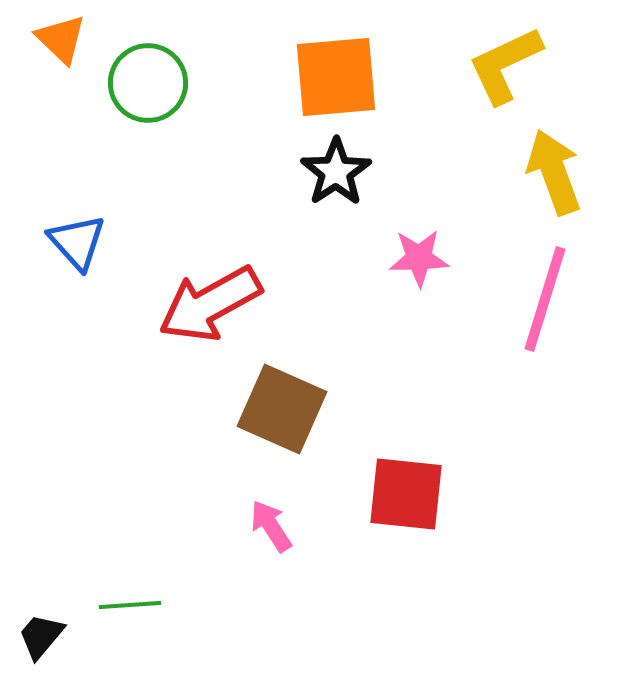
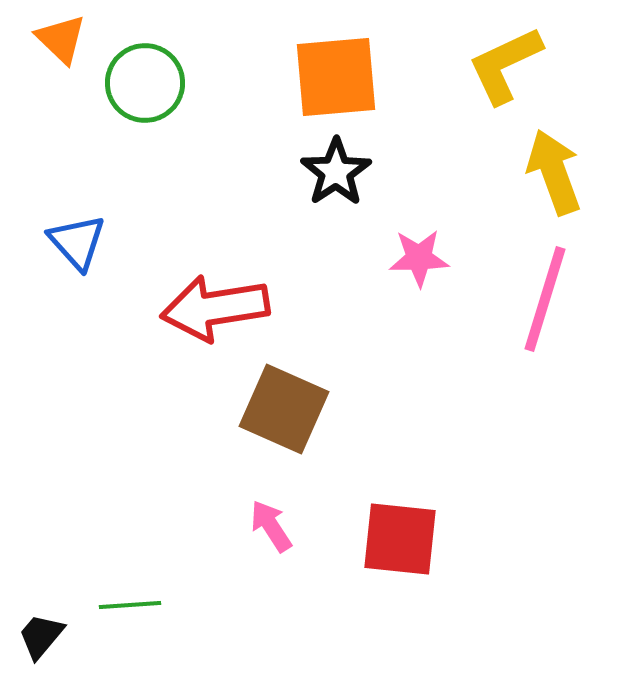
green circle: moved 3 px left
red arrow: moved 5 px right, 4 px down; rotated 20 degrees clockwise
brown square: moved 2 px right
red square: moved 6 px left, 45 px down
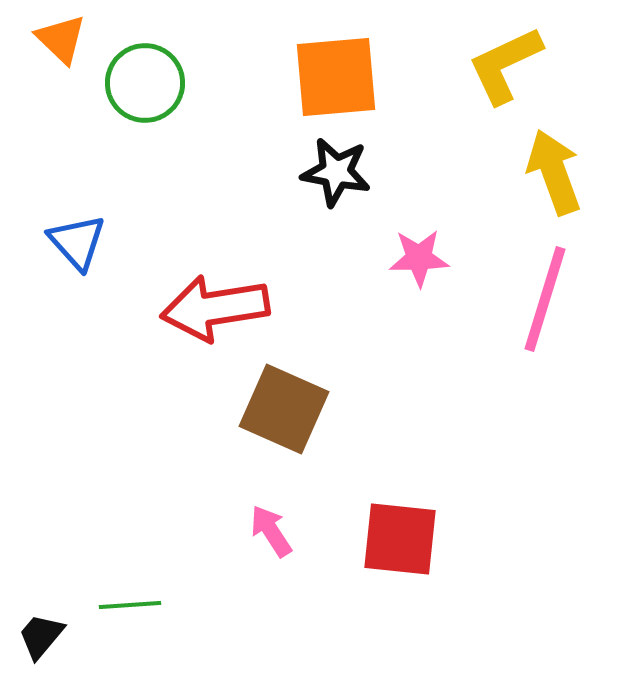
black star: rotated 28 degrees counterclockwise
pink arrow: moved 5 px down
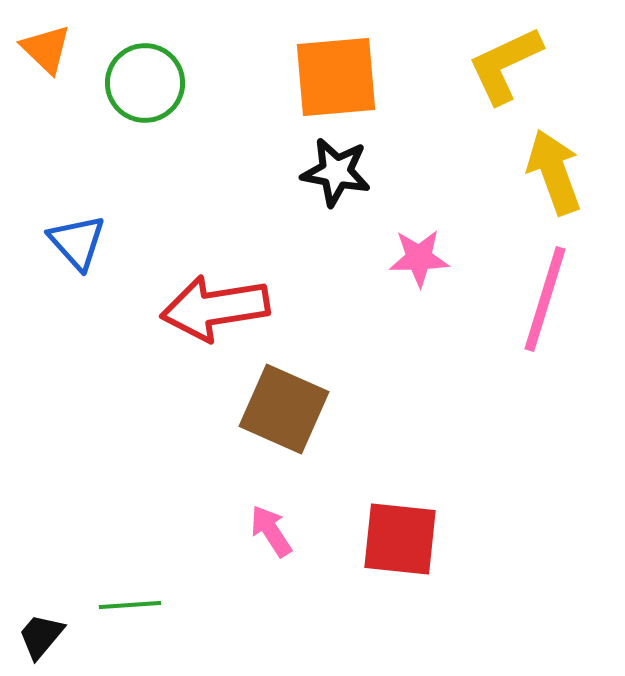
orange triangle: moved 15 px left, 10 px down
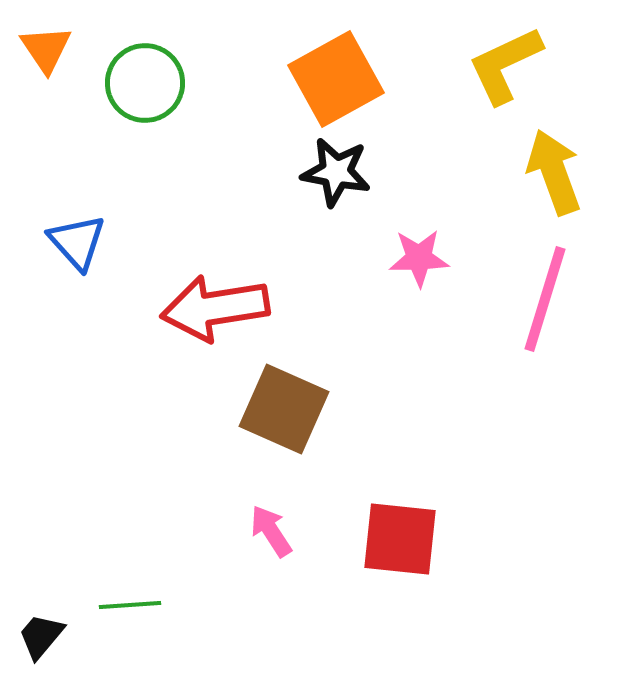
orange triangle: rotated 12 degrees clockwise
orange square: moved 2 px down; rotated 24 degrees counterclockwise
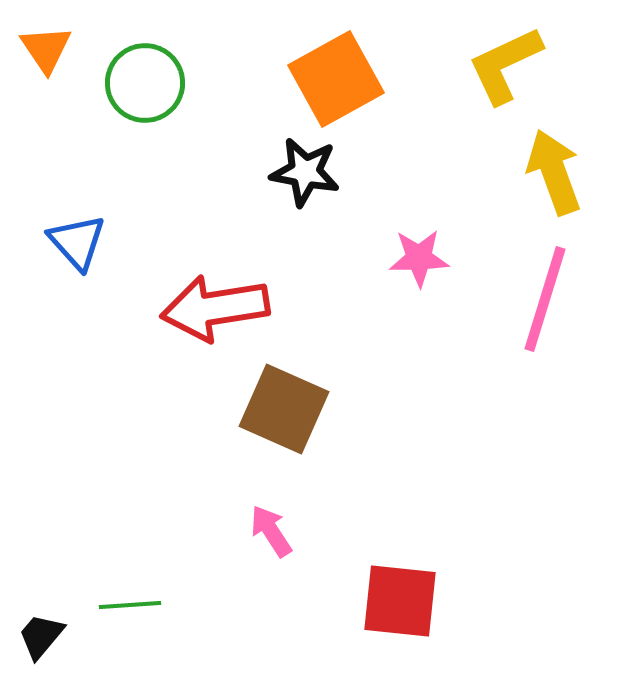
black star: moved 31 px left
red square: moved 62 px down
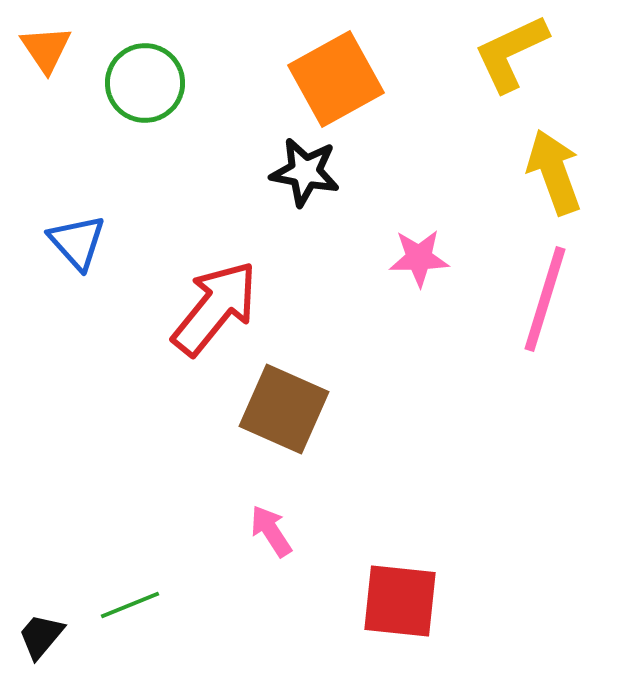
yellow L-shape: moved 6 px right, 12 px up
red arrow: rotated 138 degrees clockwise
green line: rotated 18 degrees counterclockwise
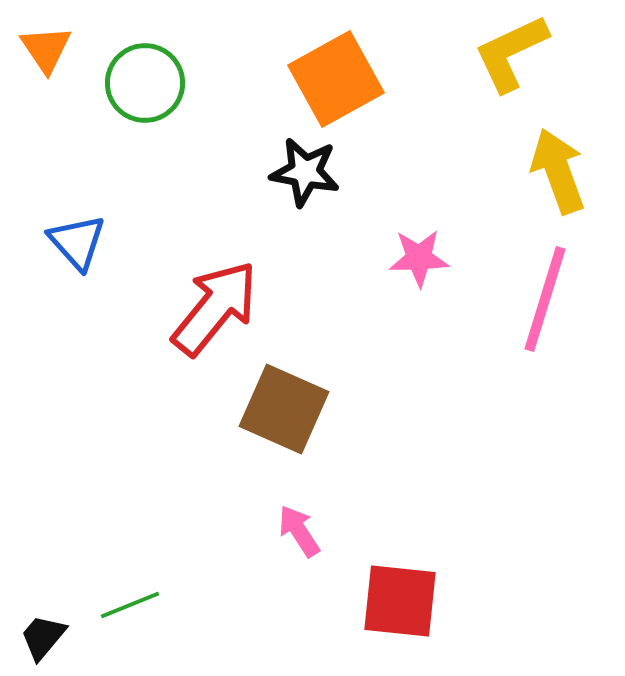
yellow arrow: moved 4 px right, 1 px up
pink arrow: moved 28 px right
black trapezoid: moved 2 px right, 1 px down
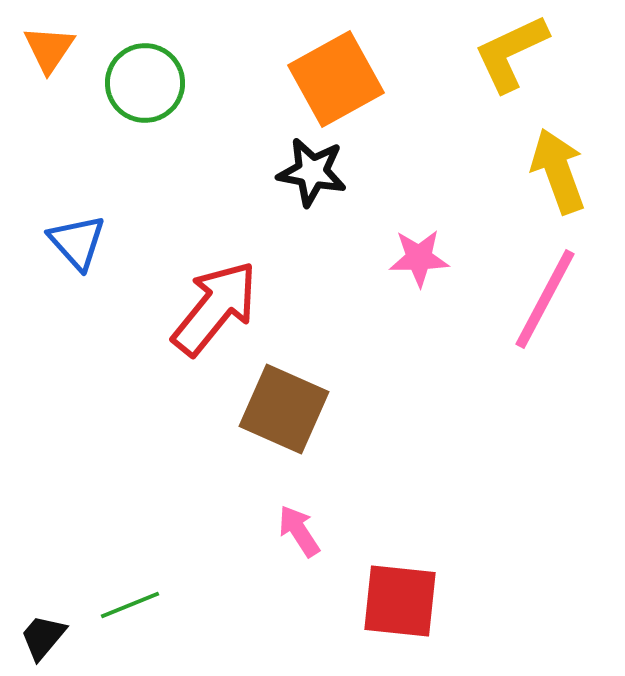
orange triangle: moved 3 px right; rotated 8 degrees clockwise
black star: moved 7 px right
pink line: rotated 11 degrees clockwise
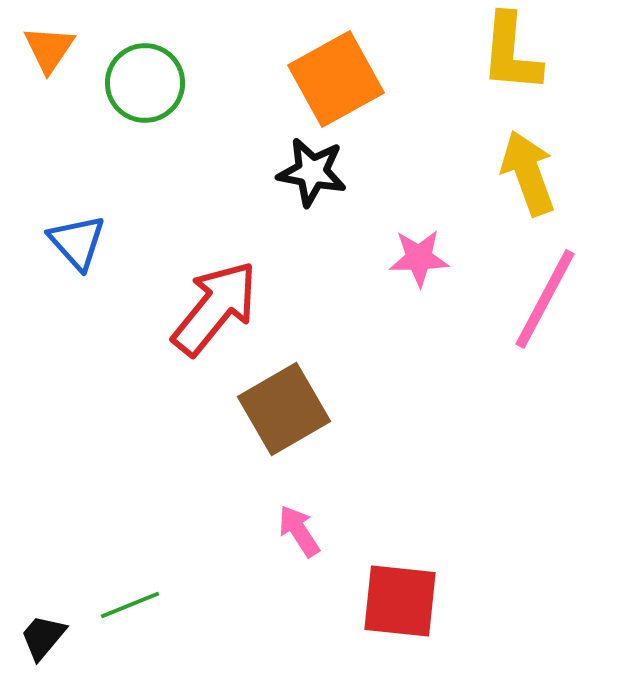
yellow L-shape: rotated 60 degrees counterclockwise
yellow arrow: moved 30 px left, 2 px down
brown square: rotated 36 degrees clockwise
